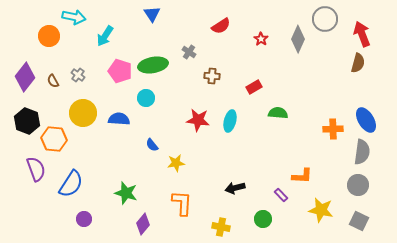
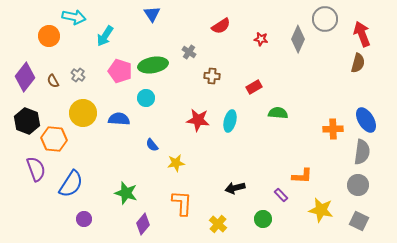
red star at (261, 39): rotated 24 degrees counterclockwise
yellow cross at (221, 227): moved 3 px left, 3 px up; rotated 30 degrees clockwise
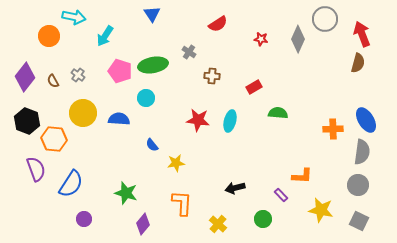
red semicircle at (221, 26): moved 3 px left, 2 px up
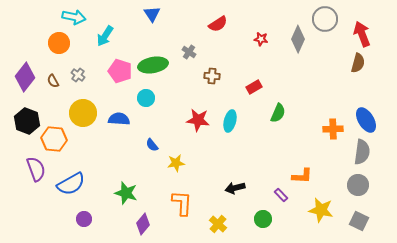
orange circle at (49, 36): moved 10 px right, 7 px down
green semicircle at (278, 113): rotated 108 degrees clockwise
blue semicircle at (71, 184): rotated 28 degrees clockwise
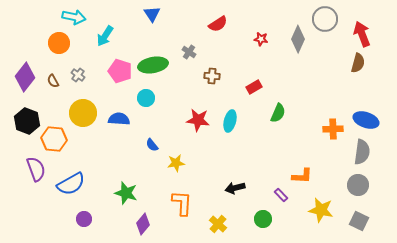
blue ellipse at (366, 120): rotated 40 degrees counterclockwise
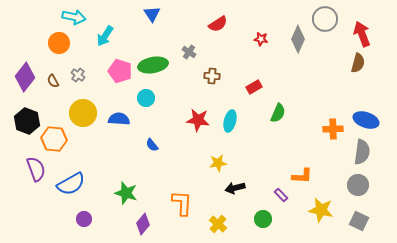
yellow star at (176, 163): moved 42 px right
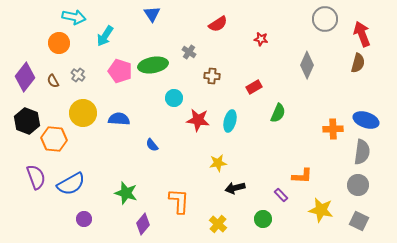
gray diamond at (298, 39): moved 9 px right, 26 px down
cyan circle at (146, 98): moved 28 px right
purple semicircle at (36, 169): moved 8 px down
orange L-shape at (182, 203): moved 3 px left, 2 px up
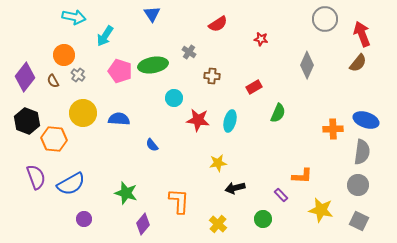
orange circle at (59, 43): moved 5 px right, 12 px down
brown semicircle at (358, 63): rotated 24 degrees clockwise
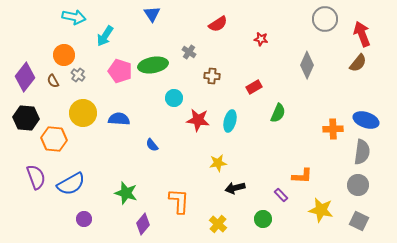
black hexagon at (27, 121): moved 1 px left, 3 px up; rotated 15 degrees counterclockwise
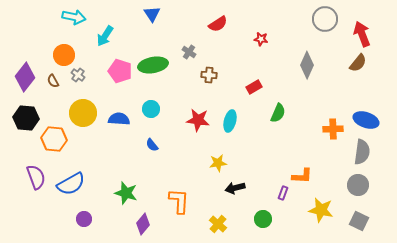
brown cross at (212, 76): moved 3 px left, 1 px up
cyan circle at (174, 98): moved 23 px left, 11 px down
purple rectangle at (281, 195): moved 2 px right, 2 px up; rotated 64 degrees clockwise
